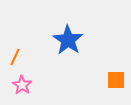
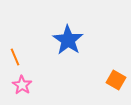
orange line: rotated 48 degrees counterclockwise
orange square: rotated 30 degrees clockwise
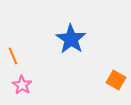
blue star: moved 3 px right, 1 px up
orange line: moved 2 px left, 1 px up
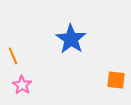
orange square: rotated 24 degrees counterclockwise
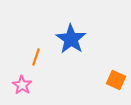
orange line: moved 23 px right, 1 px down; rotated 42 degrees clockwise
orange square: rotated 18 degrees clockwise
